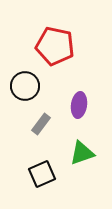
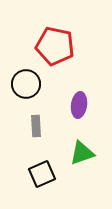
black circle: moved 1 px right, 2 px up
gray rectangle: moved 5 px left, 2 px down; rotated 40 degrees counterclockwise
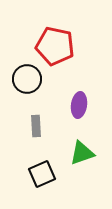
black circle: moved 1 px right, 5 px up
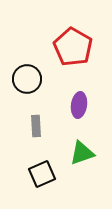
red pentagon: moved 18 px right, 1 px down; rotated 18 degrees clockwise
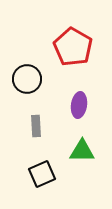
green triangle: moved 2 px up; rotated 20 degrees clockwise
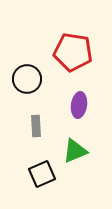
red pentagon: moved 5 px down; rotated 21 degrees counterclockwise
green triangle: moved 7 px left; rotated 24 degrees counterclockwise
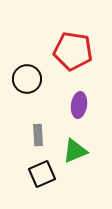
red pentagon: moved 1 px up
gray rectangle: moved 2 px right, 9 px down
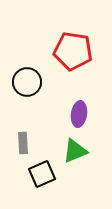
black circle: moved 3 px down
purple ellipse: moved 9 px down
gray rectangle: moved 15 px left, 8 px down
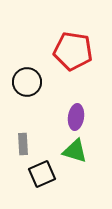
purple ellipse: moved 3 px left, 3 px down
gray rectangle: moved 1 px down
green triangle: rotated 40 degrees clockwise
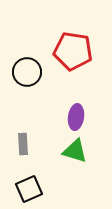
black circle: moved 10 px up
black square: moved 13 px left, 15 px down
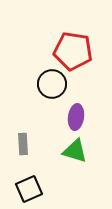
black circle: moved 25 px right, 12 px down
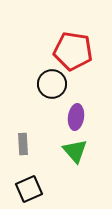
green triangle: rotated 32 degrees clockwise
